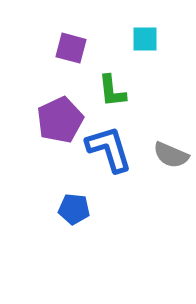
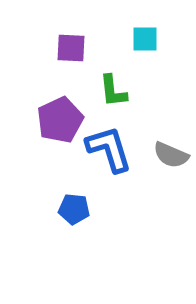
purple square: rotated 12 degrees counterclockwise
green L-shape: moved 1 px right
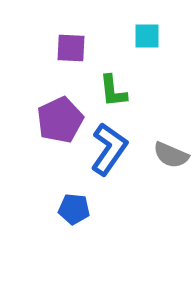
cyan square: moved 2 px right, 3 px up
blue L-shape: rotated 52 degrees clockwise
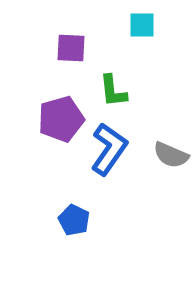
cyan square: moved 5 px left, 11 px up
purple pentagon: moved 1 px right, 1 px up; rotated 9 degrees clockwise
blue pentagon: moved 11 px down; rotated 20 degrees clockwise
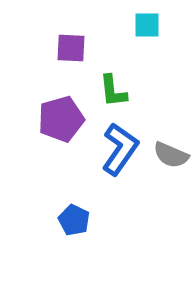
cyan square: moved 5 px right
blue L-shape: moved 11 px right
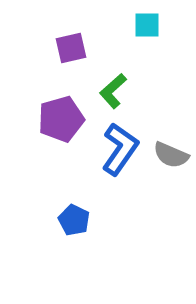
purple square: rotated 16 degrees counterclockwise
green L-shape: rotated 54 degrees clockwise
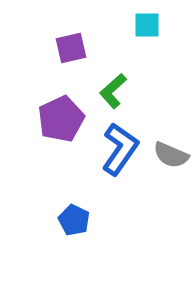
purple pentagon: rotated 9 degrees counterclockwise
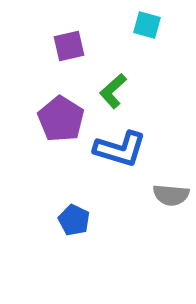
cyan square: rotated 16 degrees clockwise
purple square: moved 2 px left, 2 px up
purple pentagon: rotated 15 degrees counterclockwise
blue L-shape: rotated 72 degrees clockwise
gray semicircle: moved 40 px down; rotated 18 degrees counterclockwise
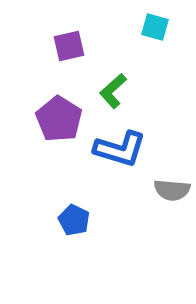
cyan square: moved 8 px right, 2 px down
purple pentagon: moved 2 px left
gray semicircle: moved 1 px right, 5 px up
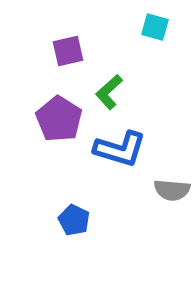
purple square: moved 1 px left, 5 px down
green L-shape: moved 4 px left, 1 px down
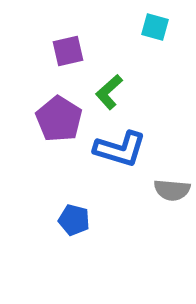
blue pentagon: rotated 12 degrees counterclockwise
